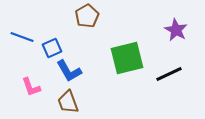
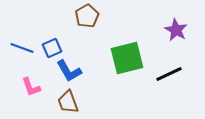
blue line: moved 11 px down
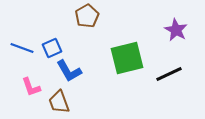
brown trapezoid: moved 9 px left
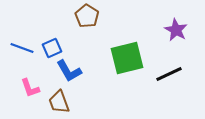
brown pentagon: rotated 10 degrees counterclockwise
pink L-shape: moved 1 px left, 1 px down
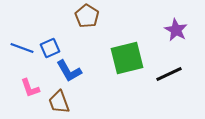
blue square: moved 2 px left
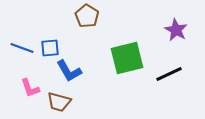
blue square: rotated 18 degrees clockwise
brown trapezoid: rotated 55 degrees counterclockwise
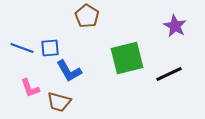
purple star: moved 1 px left, 4 px up
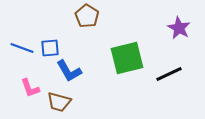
purple star: moved 4 px right, 2 px down
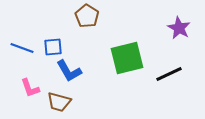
blue square: moved 3 px right, 1 px up
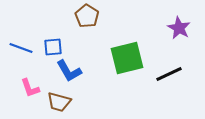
blue line: moved 1 px left
